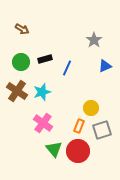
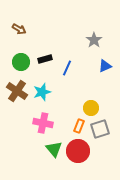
brown arrow: moved 3 px left
pink cross: rotated 24 degrees counterclockwise
gray square: moved 2 px left, 1 px up
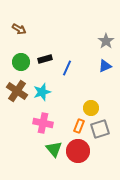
gray star: moved 12 px right, 1 px down
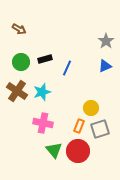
green triangle: moved 1 px down
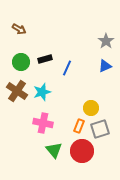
red circle: moved 4 px right
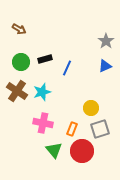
orange rectangle: moved 7 px left, 3 px down
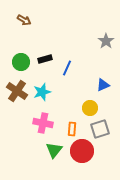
brown arrow: moved 5 px right, 9 px up
blue triangle: moved 2 px left, 19 px down
yellow circle: moved 1 px left
orange rectangle: rotated 16 degrees counterclockwise
green triangle: rotated 18 degrees clockwise
